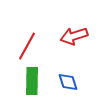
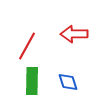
red arrow: moved 2 px up; rotated 16 degrees clockwise
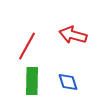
red arrow: moved 1 px left, 1 px down; rotated 16 degrees clockwise
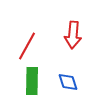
red arrow: rotated 100 degrees counterclockwise
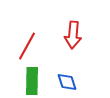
blue diamond: moved 1 px left
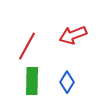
red arrow: rotated 64 degrees clockwise
blue diamond: rotated 50 degrees clockwise
